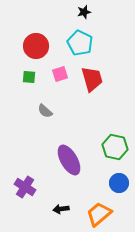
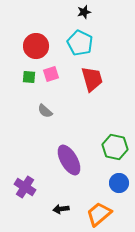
pink square: moved 9 px left
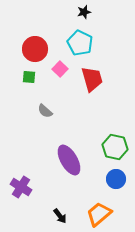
red circle: moved 1 px left, 3 px down
pink square: moved 9 px right, 5 px up; rotated 28 degrees counterclockwise
blue circle: moved 3 px left, 4 px up
purple cross: moved 4 px left
black arrow: moved 1 px left, 7 px down; rotated 119 degrees counterclockwise
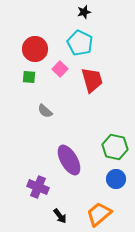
red trapezoid: moved 1 px down
purple cross: moved 17 px right; rotated 10 degrees counterclockwise
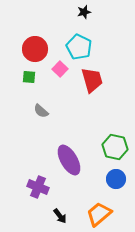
cyan pentagon: moved 1 px left, 4 px down
gray semicircle: moved 4 px left
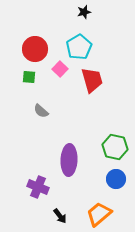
cyan pentagon: rotated 15 degrees clockwise
purple ellipse: rotated 32 degrees clockwise
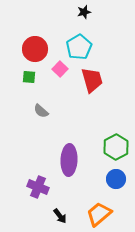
green hexagon: moved 1 px right; rotated 20 degrees clockwise
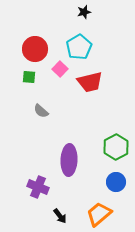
red trapezoid: moved 2 px left, 2 px down; rotated 92 degrees clockwise
blue circle: moved 3 px down
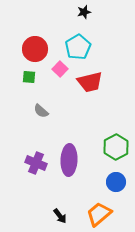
cyan pentagon: moved 1 px left
purple cross: moved 2 px left, 24 px up
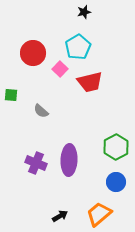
red circle: moved 2 px left, 4 px down
green square: moved 18 px left, 18 px down
black arrow: rotated 84 degrees counterclockwise
